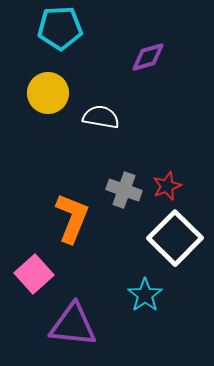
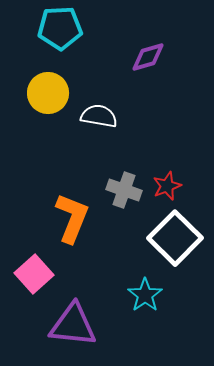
white semicircle: moved 2 px left, 1 px up
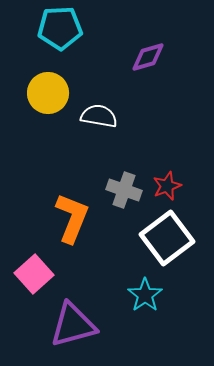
white square: moved 8 px left; rotated 8 degrees clockwise
purple triangle: rotated 21 degrees counterclockwise
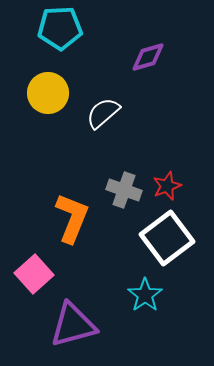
white semicircle: moved 4 px right, 3 px up; rotated 51 degrees counterclockwise
